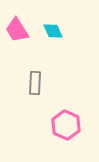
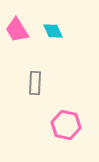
pink hexagon: rotated 12 degrees counterclockwise
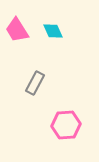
gray rectangle: rotated 25 degrees clockwise
pink hexagon: rotated 16 degrees counterclockwise
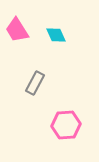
cyan diamond: moved 3 px right, 4 px down
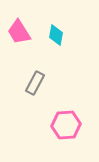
pink trapezoid: moved 2 px right, 2 px down
cyan diamond: rotated 35 degrees clockwise
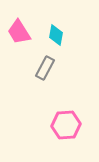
gray rectangle: moved 10 px right, 15 px up
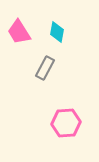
cyan diamond: moved 1 px right, 3 px up
pink hexagon: moved 2 px up
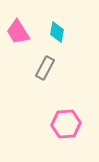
pink trapezoid: moved 1 px left
pink hexagon: moved 1 px down
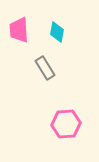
pink trapezoid: moved 1 px right, 2 px up; rotated 28 degrees clockwise
gray rectangle: rotated 60 degrees counterclockwise
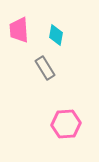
cyan diamond: moved 1 px left, 3 px down
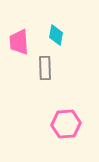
pink trapezoid: moved 12 px down
gray rectangle: rotated 30 degrees clockwise
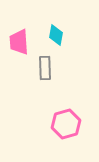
pink hexagon: rotated 12 degrees counterclockwise
